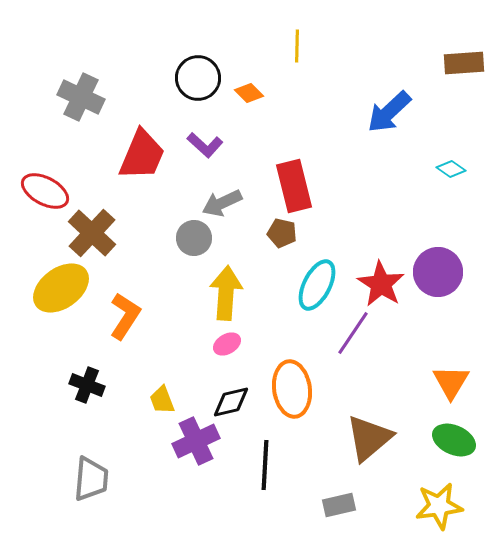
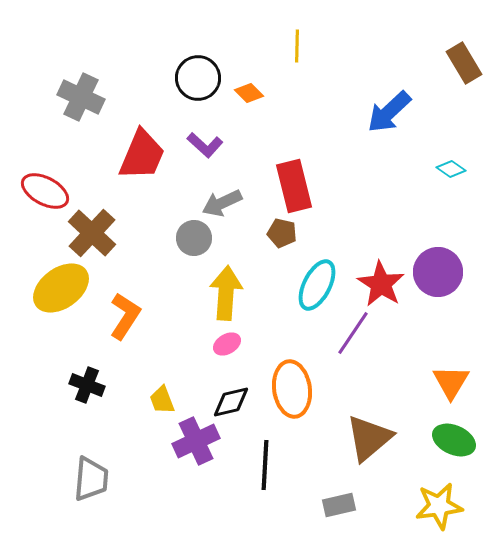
brown rectangle: rotated 63 degrees clockwise
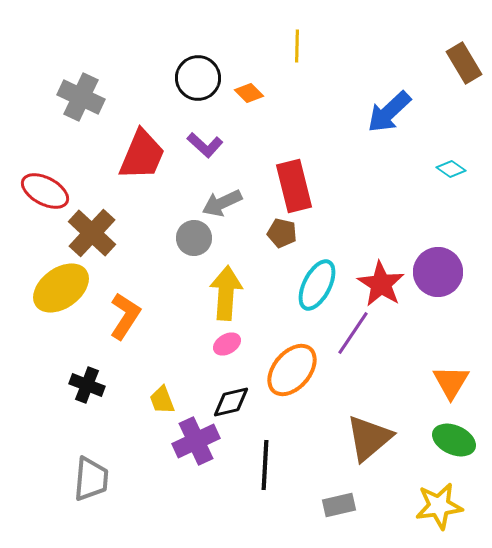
orange ellipse: moved 19 px up; rotated 48 degrees clockwise
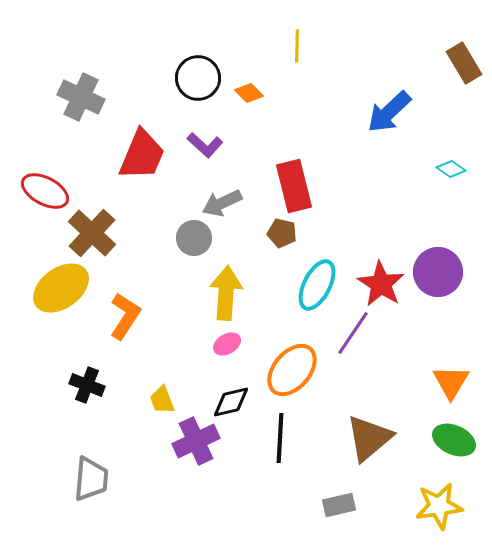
black line: moved 15 px right, 27 px up
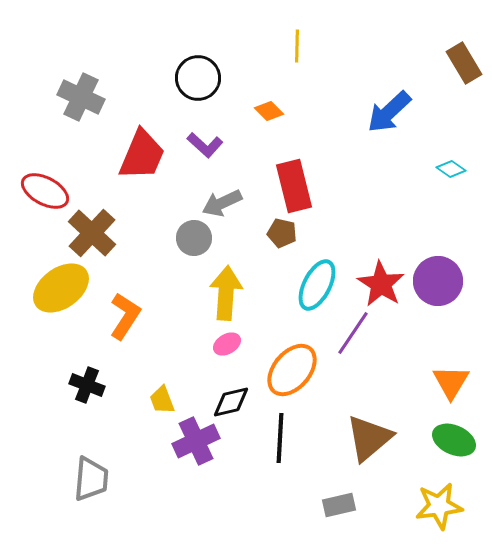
orange diamond: moved 20 px right, 18 px down
purple circle: moved 9 px down
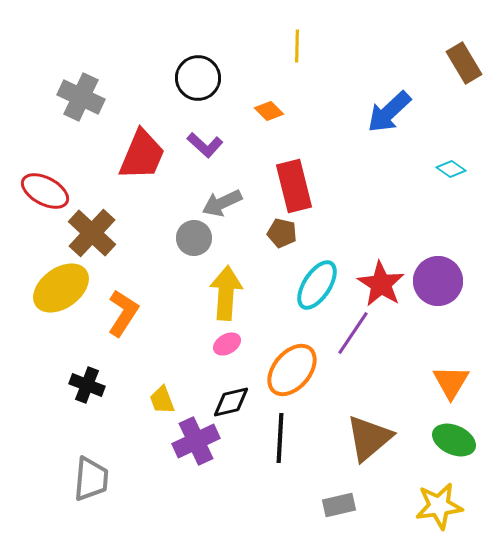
cyan ellipse: rotated 6 degrees clockwise
orange L-shape: moved 2 px left, 3 px up
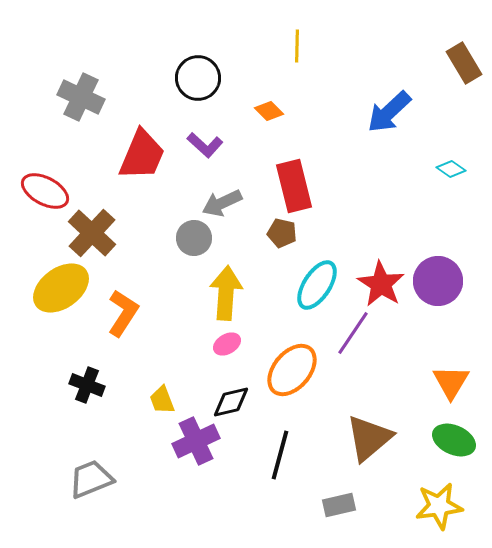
black line: moved 17 px down; rotated 12 degrees clockwise
gray trapezoid: rotated 117 degrees counterclockwise
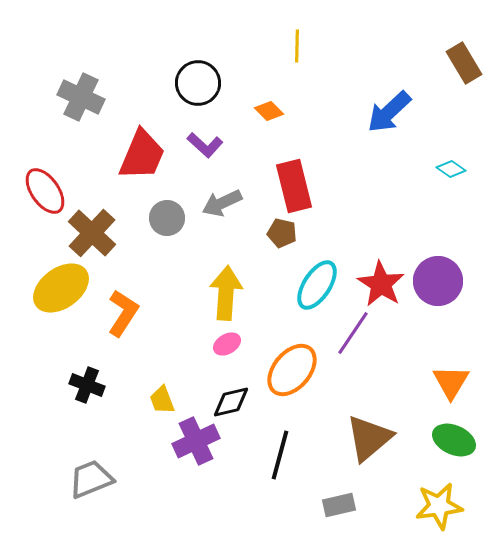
black circle: moved 5 px down
red ellipse: rotated 27 degrees clockwise
gray circle: moved 27 px left, 20 px up
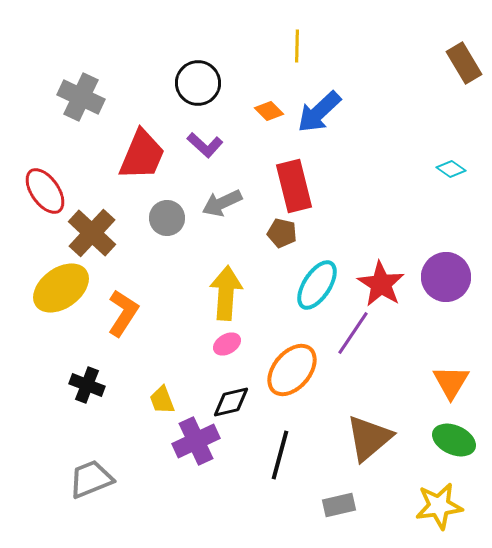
blue arrow: moved 70 px left
purple circle: moved 8 px right, 4 px up
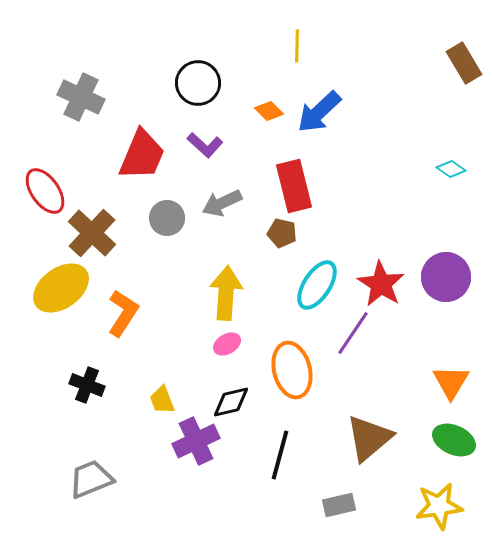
orange ellipse: rotated 54 degrees counterclockwise
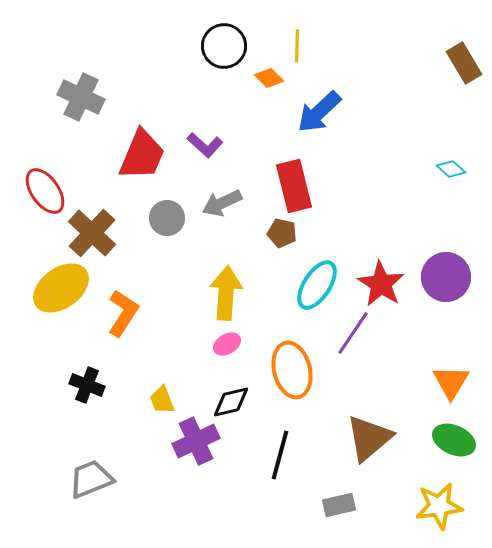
black circle: moved 26 px right, 37 px up
orange diamond: moved 33 px up
cyan diamond: rotated 8 degrees clockwise
